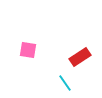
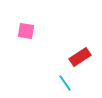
pink square: moved 2 px left, 19 px up
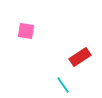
cyan line: moved 2 px left, 2 px down
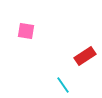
red rectangle: moved 5 px right, 1 px up
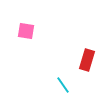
red rectangle: moved 2 px right, 4 px down; rotated 40 degrees counterclockwise
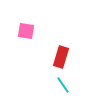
red rectangle: moved 26 px left, 3 px up
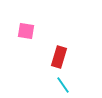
red rectangle: moved 2 px left
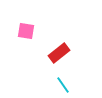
red rectangle: moved 4 px up; rotated 35 degrees clockwise
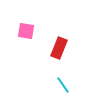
red rectangle: moved 5 px up; rotated 30 degrees counterclockwise
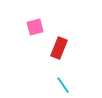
pink square: moved 9 px right, 4 px up; rotated 24 degrees counterclockwise
